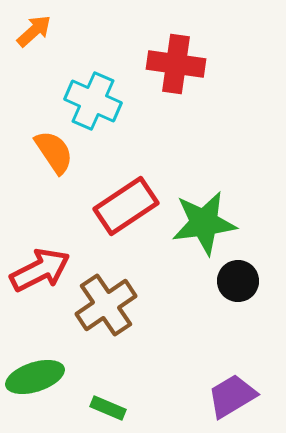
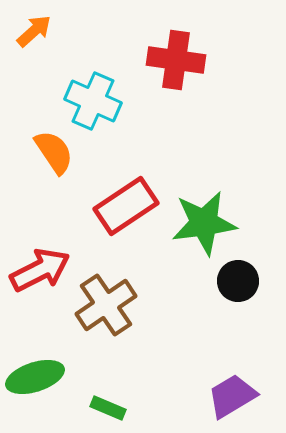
red cross: moved 4 px up
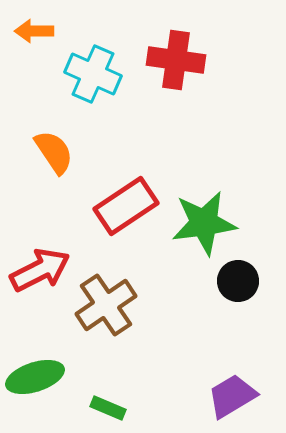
orange arrow: rotated 138 degrees counterclockwise
cyan cross: moved 27 px up
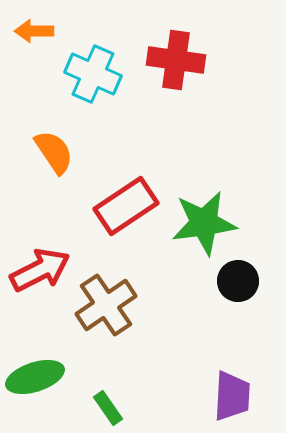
purple trapezoid: rotated 124 degrees clockwise
green rectangle: rotated 32 degrees clockwise
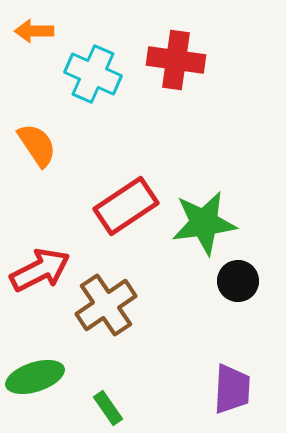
orange semicircle: moved 17 px left, 7 px up
purple trapezoid: moved 7 px up
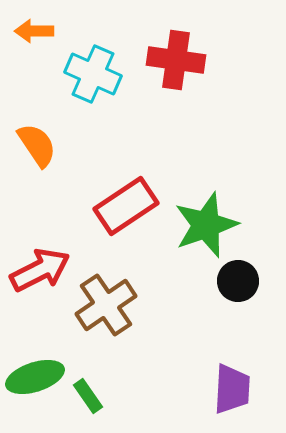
green star: moved 2 px right, 2 px down; rotated 12 degrees counterclockwise
green rectangle: moved 20 px left, 12 px up
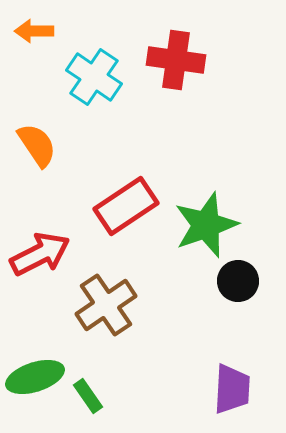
cyan cross: moved 1 px right, 3 px down; rotated 10 degrees clockwise
red arrow: moved 16 px up
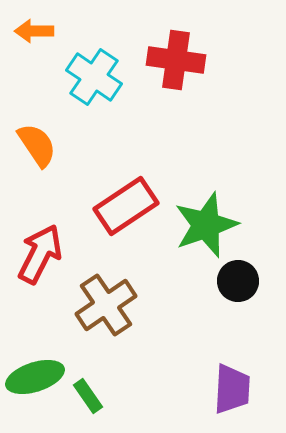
red arrow: rotated 36 degrees counterclockwise
